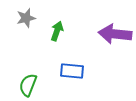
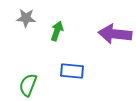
gray star: rotated 18 degrees clockwise
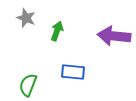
gray star: rotated 18 degrees clockwise
purple arrow: moved 1 px left, 2 px down
blue rectangle: moved 1 px right, 1 px down
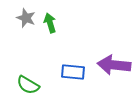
green arrow: moved 7 px left, 8 px up; rotated 36 degrees counterclockwise
purple arrow: moved 29 px down
green semicircle: rotated 80 degrees counterclockwise
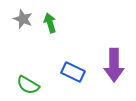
gray star: moved 3 px left, 1 px down
purple arrow: rotated 96 degrees counterclockwise
blue rectangle: rotated 20 degrees clockwise
